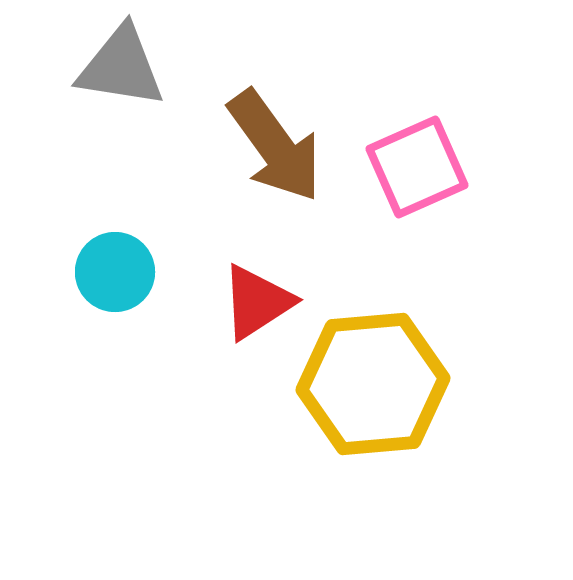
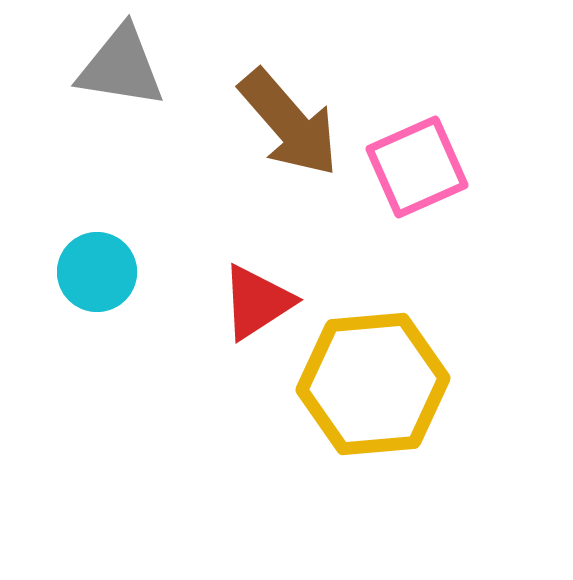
brown arrow: moved 14 px right, 23 px up; rotated 5 degrees counterclockwise
cyan circle: moved 18 px left
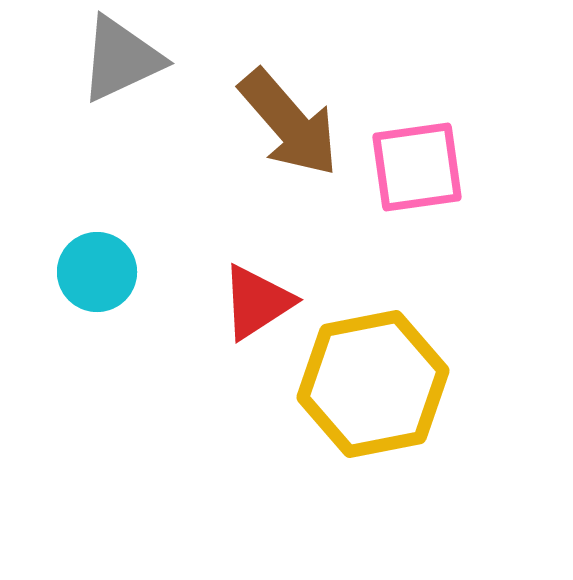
gray triangle: moved 8 px up; rotated 34 degrees counterclockwise
pink square: rotated 16 degrees clockwise
yellow hexagon: rotated 6 degrees counterclockwise
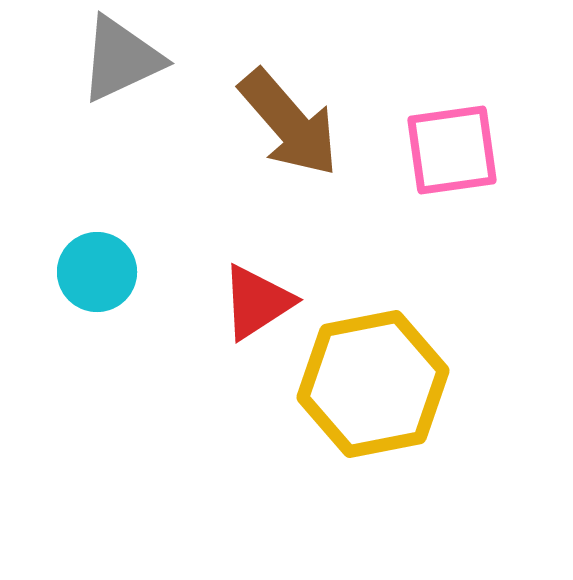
pink square: moved 35 px right, 17 px up
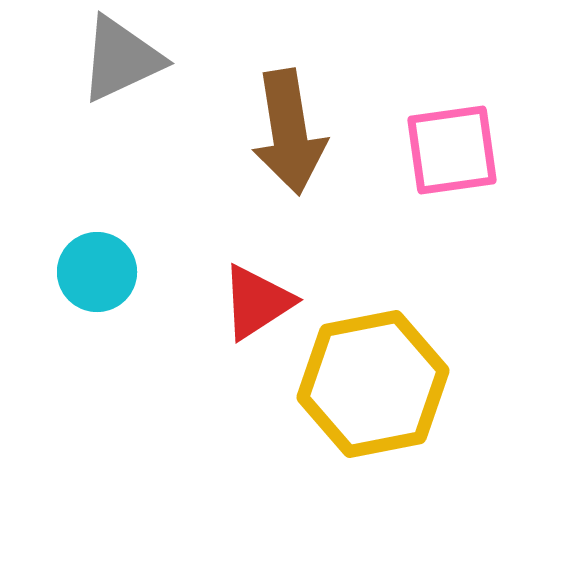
brown arrow: moved 9 px down; rotated 32 degrees clockwise
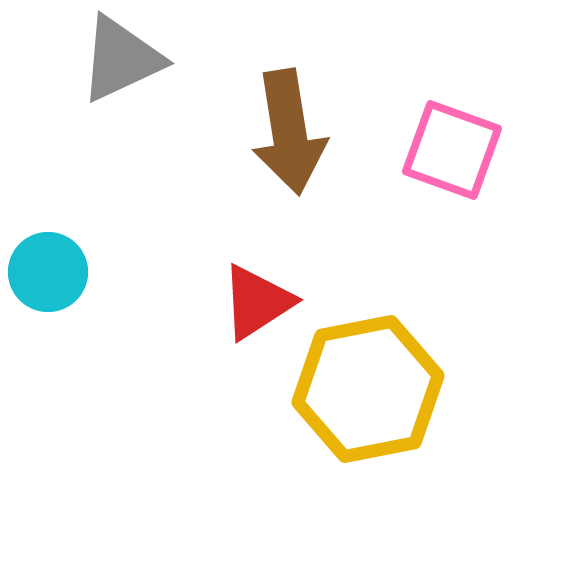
pink square: rotated 28 degrees clockwise
cyan circle: moved 49 px left
yellow hexagon: moved 5 px left, 5 px down
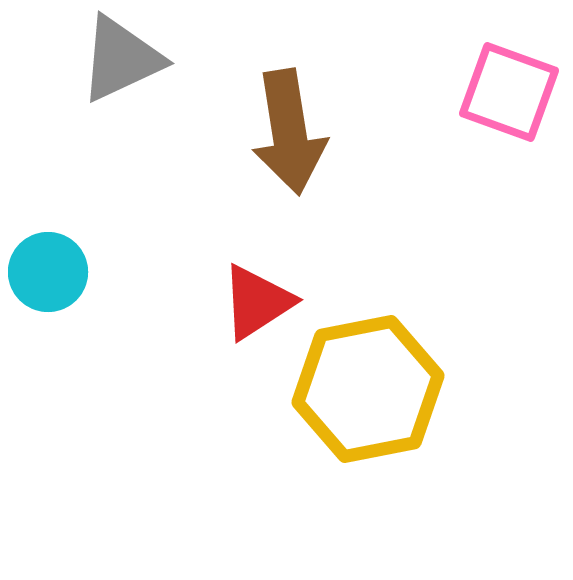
pink square: moved 57 px right, 58 px up
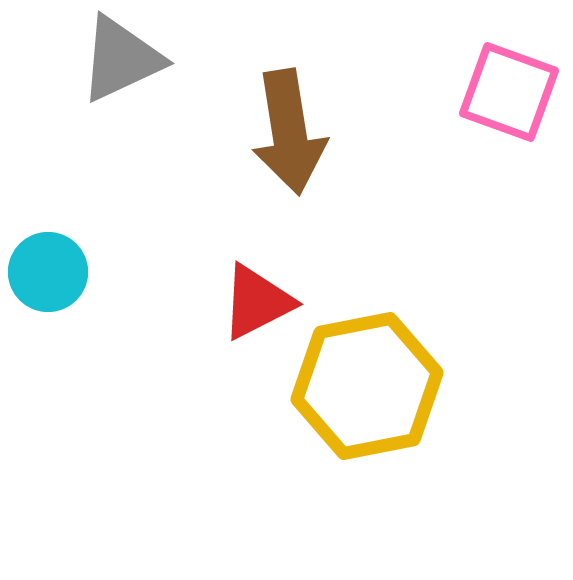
red triangle: rotated 6 degrees clockwise
yellow hexagon: moved 1 px left, 3 px up
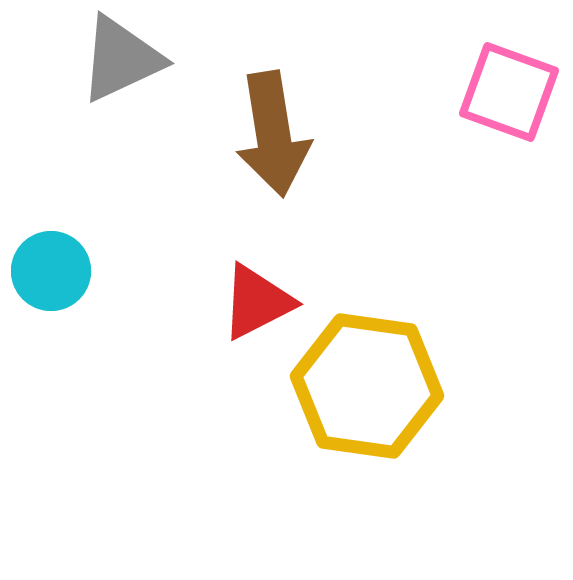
brown arrow: moved 16 px left, 2 px down
cyan circle: moved 3 px right, 1 px up
yellow hexagon: rotated 19 degrees clockwise
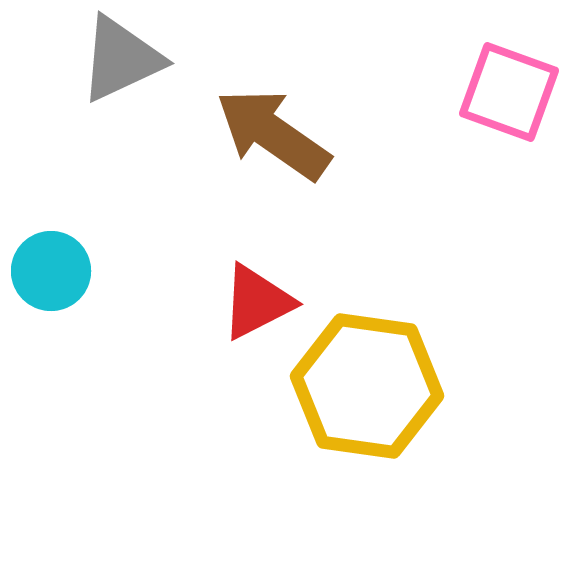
brown arrow: rotated 134 degrees clockwise
